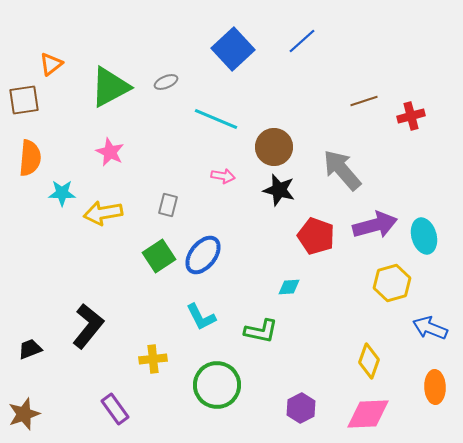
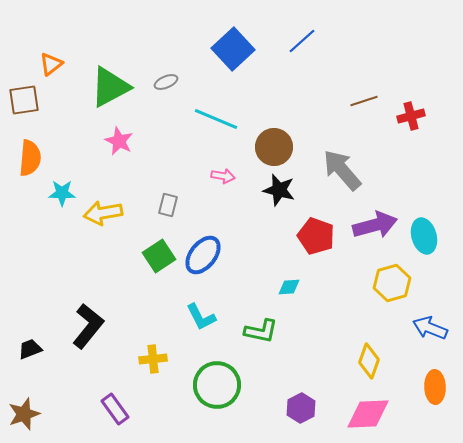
pink star: moved 9 px right, 11 px up
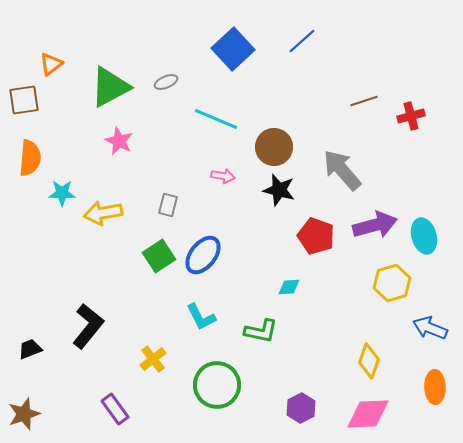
yellow cross: rotated 32 degrees counterclockwise
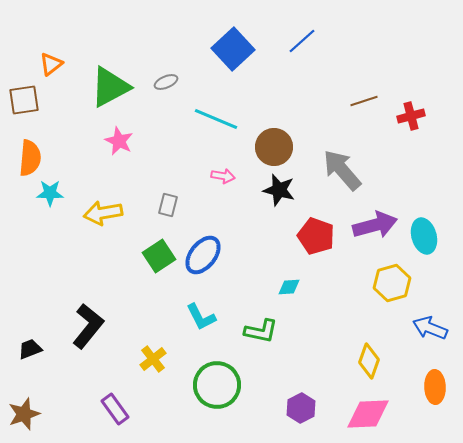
cyan star: moved 12 px left
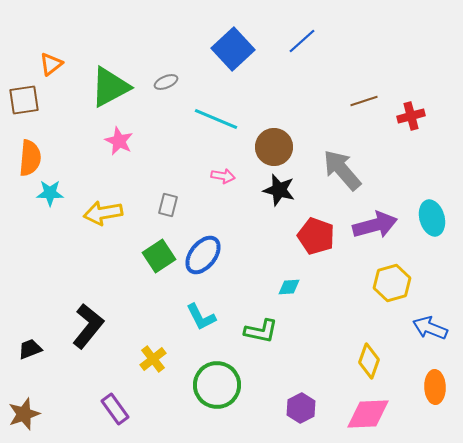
cyan ellipse: moved 8 px right, 18 px up
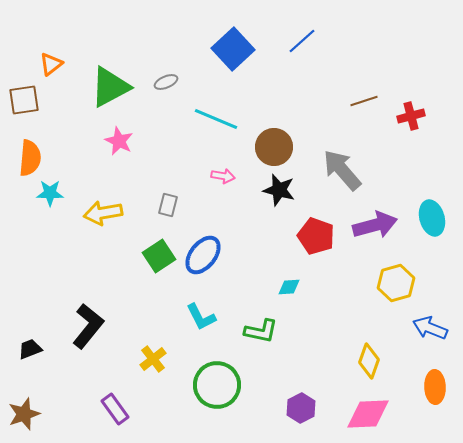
yellow hexagon: moved 4 px right
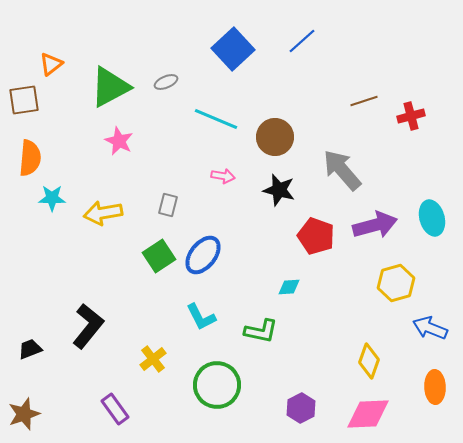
brown circle: moved 1 px right, 10 px up
cyan star: moved 2 px right, 5 px down
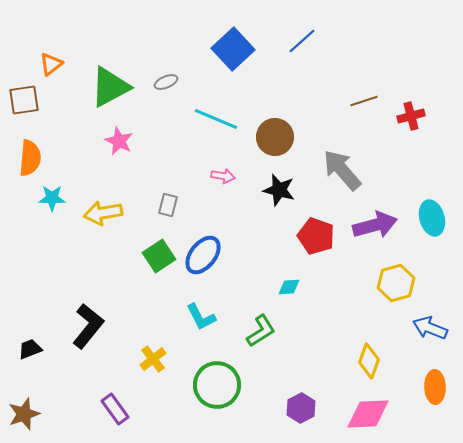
green L-shape: rotated 44 degrees counterclockwise
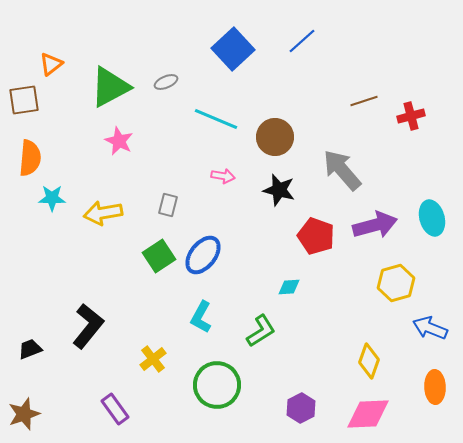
cyan L-shape: rotated 56 degrees clockwise
